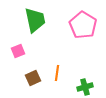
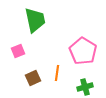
pink pentagon: moved 26 px down
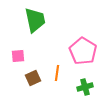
pink square: moved 5 px down; rotated 16 degrees clockwise
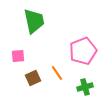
green trapezoid: moved 1 px left, 1 px down
pink pentagon: rotated 20 degrees clockwise
orange line: rotated 42 degrees counterclockwise
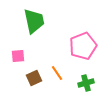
pink pentagon: moved 5 px up
brown square: moved 1 px right
green cross: moved 1 px right, 4 px up
